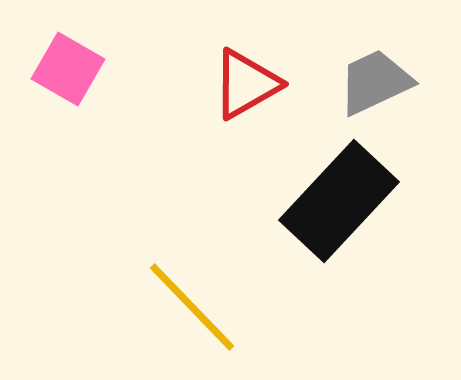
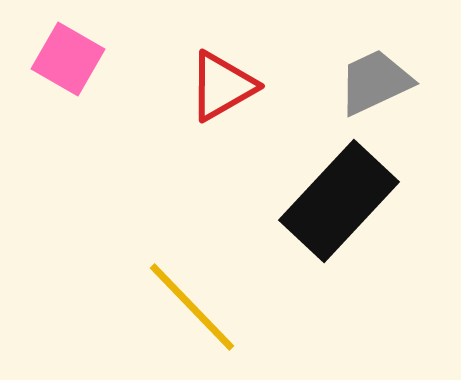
pink square: moved 10 px up
red triangle: moved 24 px left, 2 px down
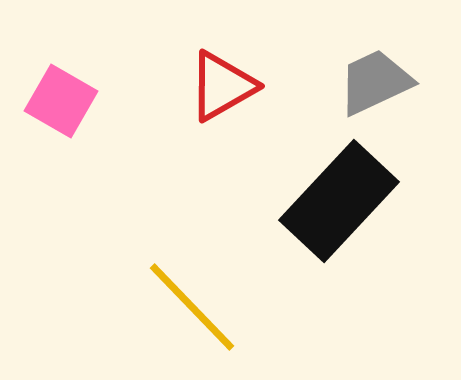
pink square: moved 7 px left, 42 px down
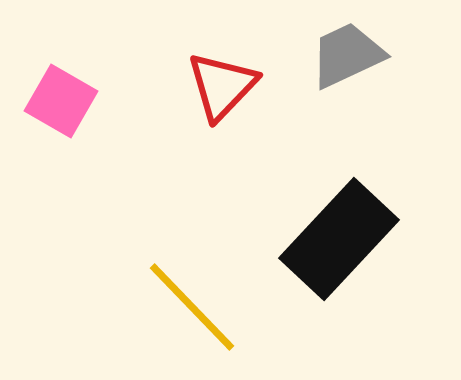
gray trapezoid: moved 28 px left, 27 px up
red triangle: rotated 16 degrees counterclockwise
black rectangle: moved 38 px down
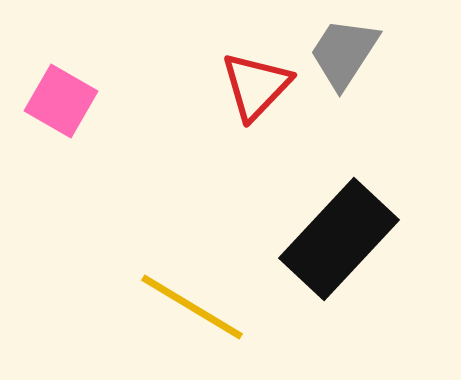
gray trapezoid: moved 3 px left, 2 px up; rotated 32 degrees counterclockwise
red triangle: moved 34 px right
yellow line: rotated 15 degrees counterclockwise
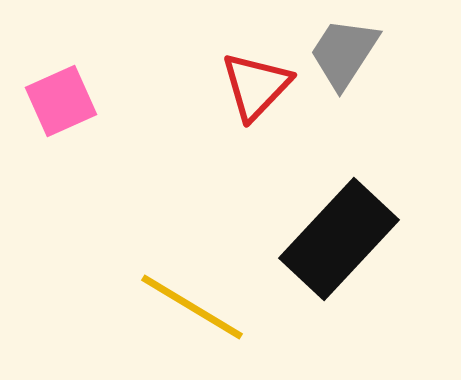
pink square: rotated 36 degrees clockwise
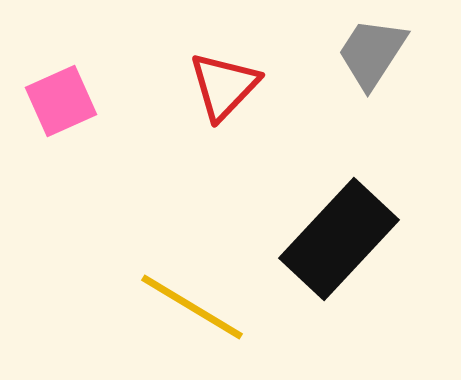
gray trapezoid: moved 28 px right
red triangle: moved 32 px left
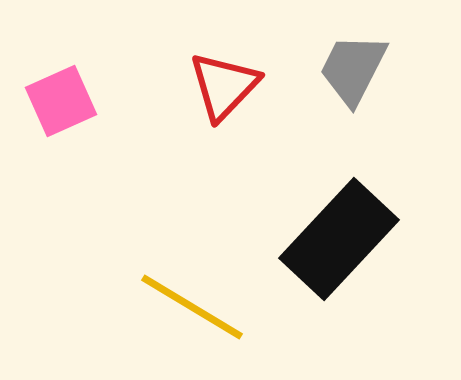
gray trapezoid: moved 19 px left, 16 px down; rotated 6 degrees counterclockwise
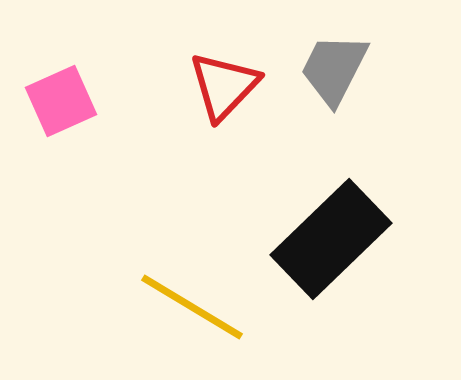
gray trapezoid: moved 19 px left
black rectangle: moved 8 px left; rotated 3 degrees clockwise
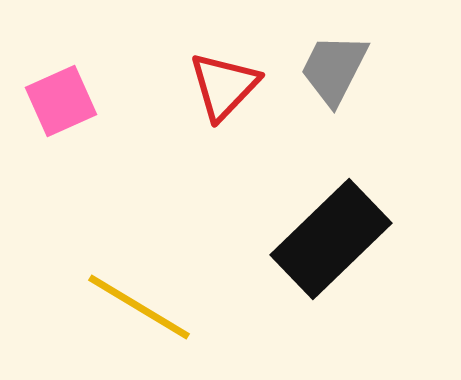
yellow line: moved 53 px left
